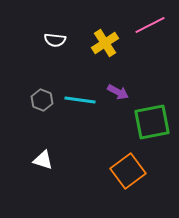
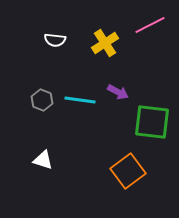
green square: rotated 18 degrees clockwise
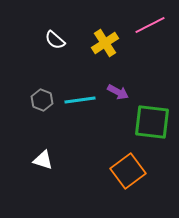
white semicircle: rotated 35 degrees clockwise
cyan line: rotated 16 degrees counterclockwise
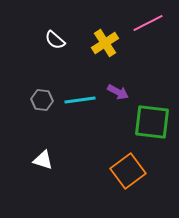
pink line: moved 2 px left, 2 px up
gray hexagon: rotated 15 degrees counterclockwise
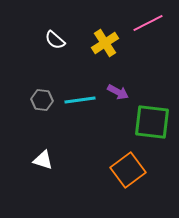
orange square: moved 1 px up
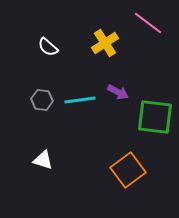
pink line: rotated 64 degrees clockwise
white semicircle: moved 7 px left, 7 px down
green square: moved 3 px right, 5 px up
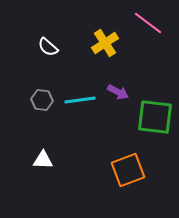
white triangle: rotated 15 degrees counterclockwise
orange square: rotated 16 degrees clockwise
